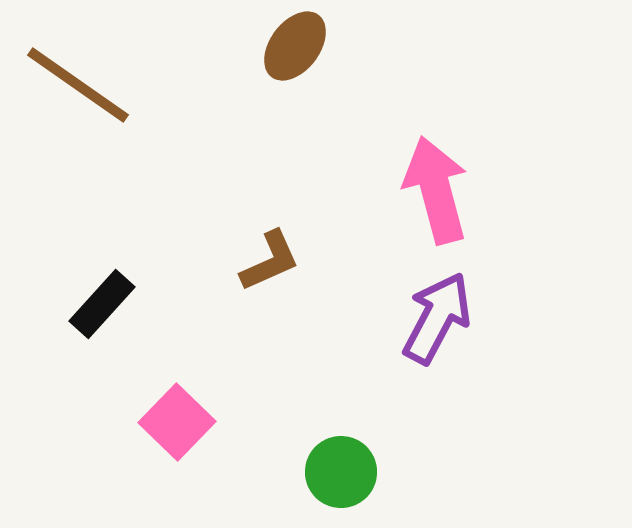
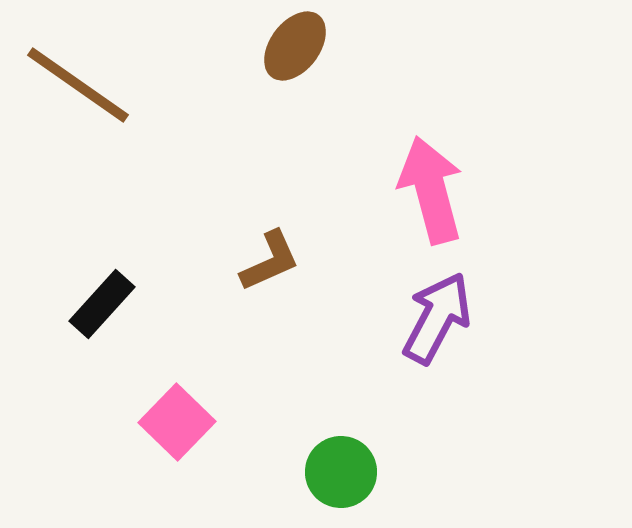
pink arrow: moved 5 px left
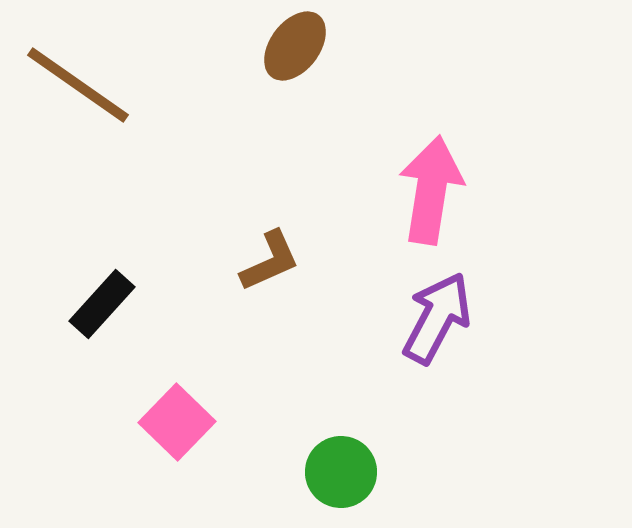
pink arrow: rotated 24 degrees clockwise
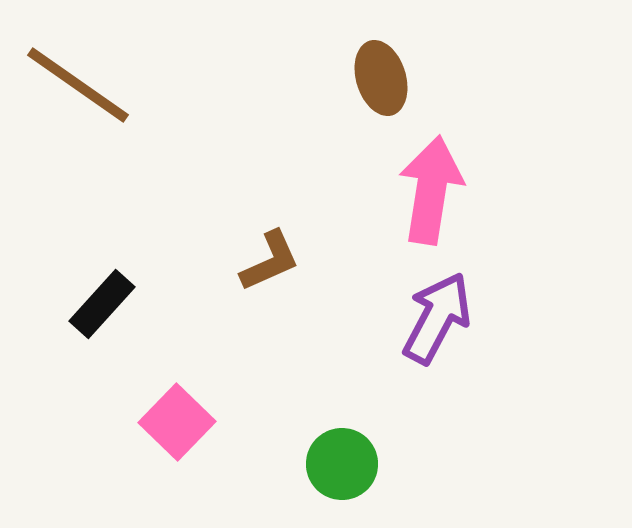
brown ellipse: moved 86 px right, 32 px down; rotated 54 degrees counterclockwise
green circle: moved 1 px right, 8 px up
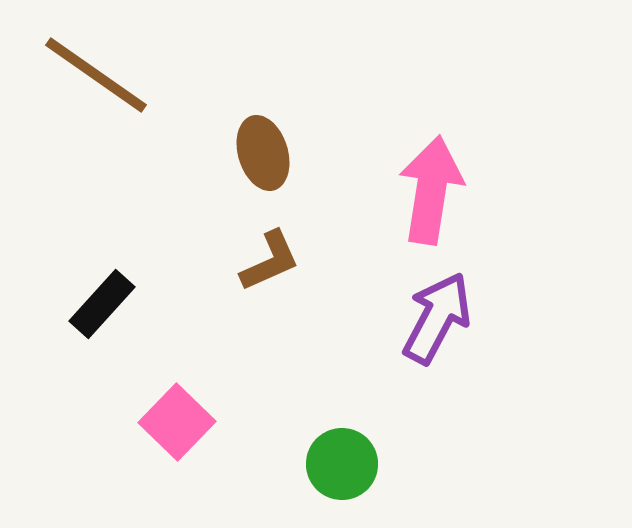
brown ellipse: moved 118 px left, 75 px down
brown line: moved 18 px right, 10 px up
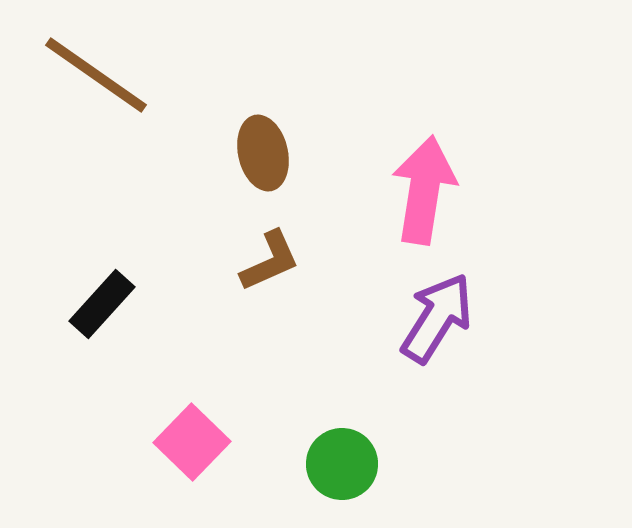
brown ellipse: rotated 4 degrees clockwise
pink arrow: moved 7 px left
purple arrow: rotated 4 degrees clockwise
pink square: moved 15 px right, 20 px down
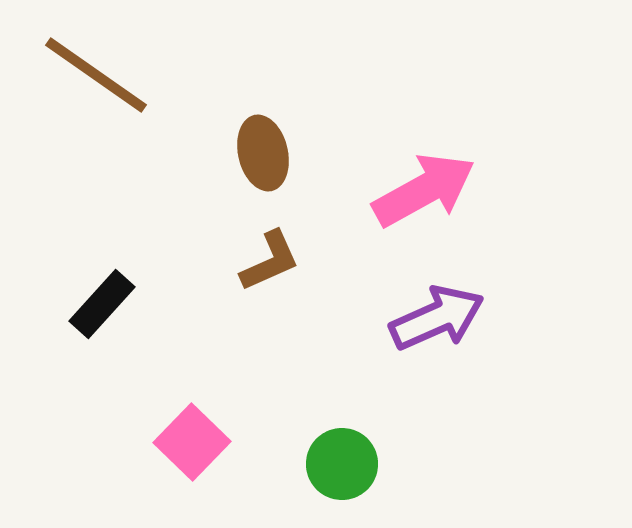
pink arrow: rotated 52 degrees clockwise
purple arrow: rotated 34 degrees clockwise
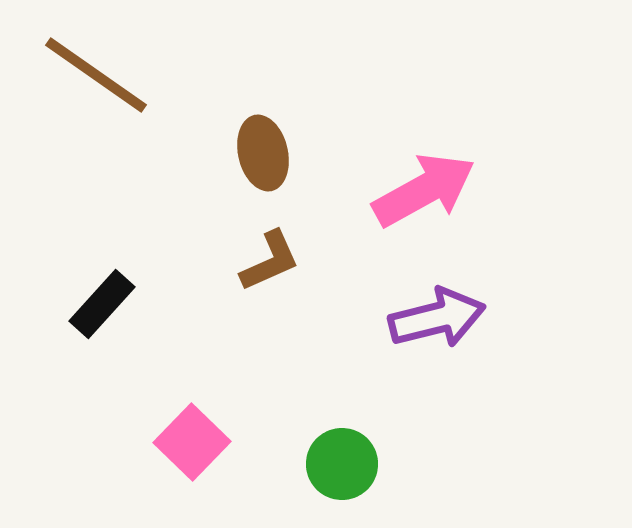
purple arrow: rotated 10 degrees clockwise
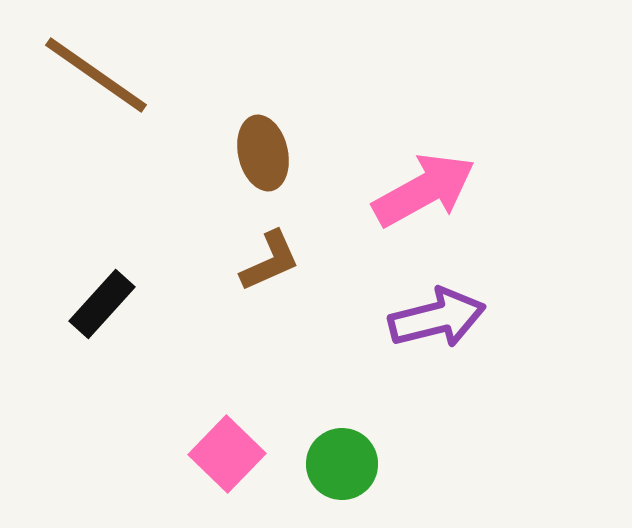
pink square: moved 35 px right, 12 px down
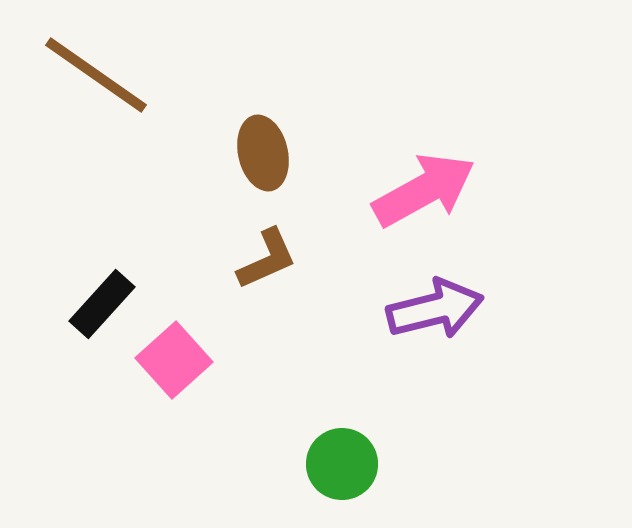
brown L-shape: moved 3 px left, 2 px up
purple arrow: moved 2 px left, 9 px up
pink square: moved 53 px left, 94 px up; rotated 4 degrees clockwise
